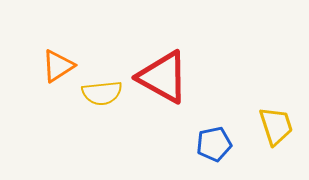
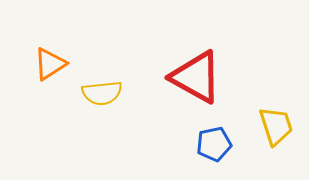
orange triangle: moved 8 px left, 2 px up
red triangle: moved 33 px right
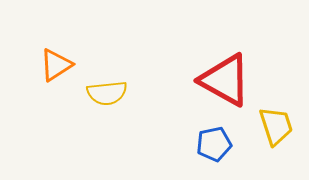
orange triangle: moved 6 px right, 1 px down
red triangle: moved 29 px right, 3 px down
yellow semicircle: moved 5 px right
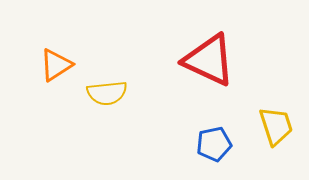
red triangle: moved 16 px left, 20 px up; rotated 4 degrees counterclockwise
